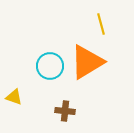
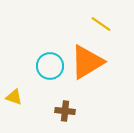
yellow line: rotated 40 degrees counterclockwise
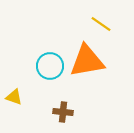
orange triangle: moved 1 px up; rotated 21 degrees clockwise
brown cross: moved 2 px left, 1 px down
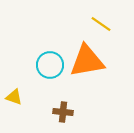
cyan circle: moved 1 px up
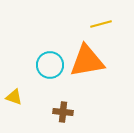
yellow line: rotated 50 degrees counterclockwise
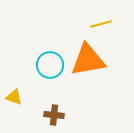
orange triangle: moved 1 px right, 1 px up
brown cross: moved 9 px left, 3 px down
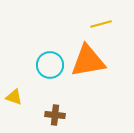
orange triangle: moved 1 px down
brown cross: moved 1 px right
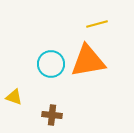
yellow line: moved 4 px left
cyan circle: moved 1 px right, 1 px up
brown cross: moved 3 px left
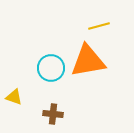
yellow line: moved 2 px right, 2 px down
cyan circle: moved 4 px down
brown cross: moved 1 px right, 1 px up
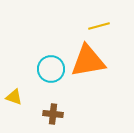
cyan circle: moved 1 px down
